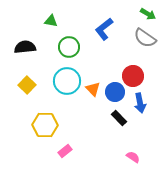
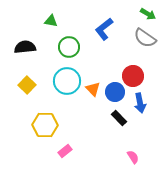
pink semicircle: rotated 24 degrees clockwise
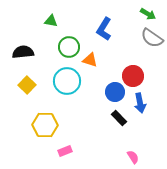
blue L-shape: rotated 20 degrees counterclockwise
gray semicircle: moved 7 px right
black semicircle: moved 2 px left, 5 px down
orange triangle: moved 3 px left, 29 px up; rotated 28 degrees counterclockwise
pink rectangle: rotated 16 degrees clockwise
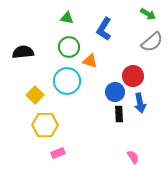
green triangle: moved 16 px right, 3 px up
gray semicircle: moved 4 px down; rotated 75 degrees counterclockwise
orange triangle: moved 1 px down
yellow square: moved 8 px right, 10 px down
black rectangle: moved 4 px up; rotated 42 degrees clockwise
pink rectangle: moved 7 px left, 2 px down
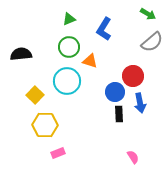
green triangle: moved 2 px right, 1 px down; rotated 32 degrees counterclockwise
black semicircle: moved 2 px left, 2 px down
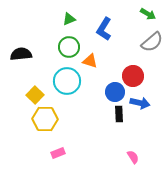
blue arrow: rotated 66 degrees counterclockwise
yellow hexagon: moved 6 px up
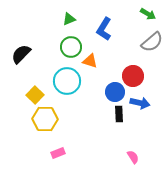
green circle: moved 2 px right
black semicircle: rotated 40 degrees counterclockwise
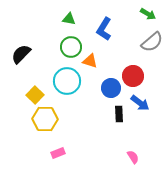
green triangle: rotated 32 degrees clockwise
blue circle: moved 4 px left, 4 px up
blue arrow: rotated 24 degrees clockwise
